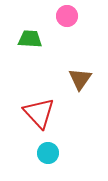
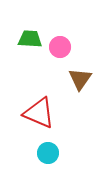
pink circle: moved 7 px left, 31 px down
red triangle: rotated 24 degrees counterclockwise
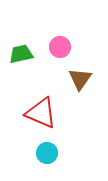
green trapezoid: moved 9 px left, 15 px down; rotated 15 degrees counterclockwise
red triangle: moved 2 px right
cyan circle: moved 1 px left
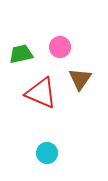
red triangle: moved 20 px up
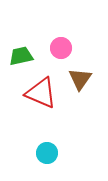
pink circle: moved 1 px right, 1 px down
green trapezoid: moved 2 px down
